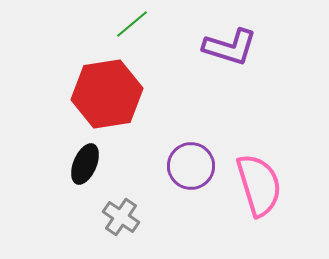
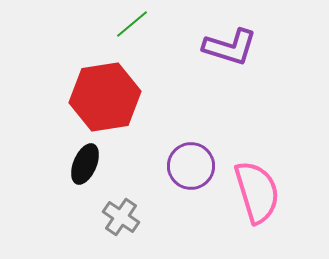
red hexagon: moved 2 px left, 3 px down
pink semicircle: moved 2 px left, 7 px down
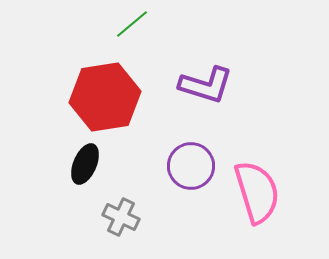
purple L-shape: moved 24 px left, 38 px down
gray cross: rotated 9 degrees counterclockwise
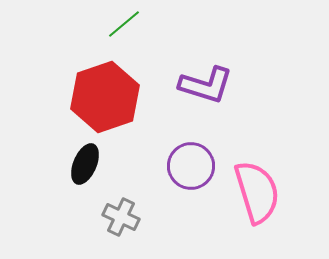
green line: moved 8 px left
red hexagon: rotated 10 degrees counterclockwise
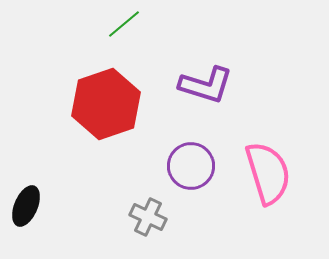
red hexagon: moved 1 px right, 7 px down
black ellipse: moved 59 px left, 42 px down
pink semicircle: moved 11 px right, 19 px up
gray cross: moved 27 px right
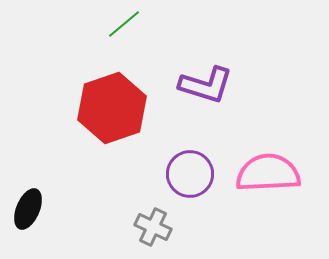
red hexagon: moved 6 px right, 4 px down
purple circle: moved 1 px left, 8 px down
pink semicircle: rotated 76 degrees counterclockwise
black ellipse: moved 2 px right, 3 px down
gray cross: moved 5 px right, 10 px down
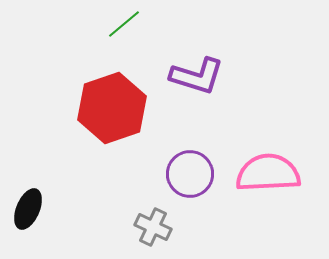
purple L-shape: moved 9 px left, 9 px up
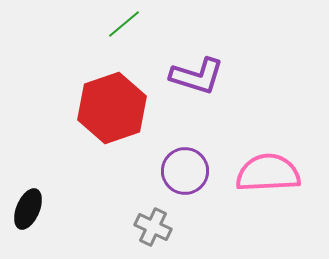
purple circle: moved 5 px left, 3 px up
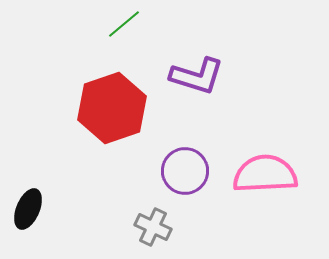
pink semicircle: moved 3 px left, 1 px down
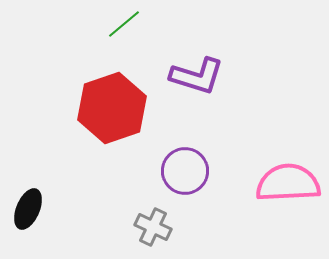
pink semicircle: moved 23 px right, 9 px down
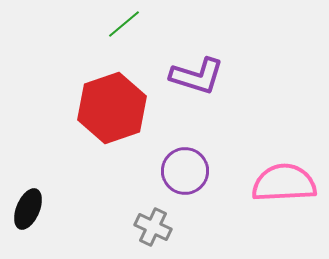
pink semicircle: moved 4 px left
